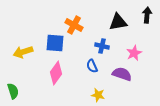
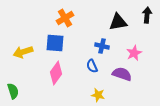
orange cross: moved 9 px left, 7 px up; rotated 30 degrees clockwise
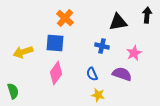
orange cross: rotated 18 degrees counterclockwise
blue semicircle: moved 8 px down
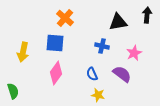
yellow arrow: rotated 60 degrees counterclockwise
purple semicircle: rotated 18 degrees clockwise
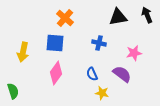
black arrow: rotated 28 degrees counterclockwise
black triangle: moved 5 px up
blue cross: moved 3 px left, 3 px up
pink star: rotated 14 degrees clockwise
yellow star: moved 4 px right, 2 px up
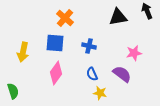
black arrow: moved 4 px up
blue cross: moved 10 px left, 3 px down
yellow star: moved 2 px left
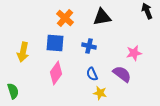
black triangle: moved 16 px left
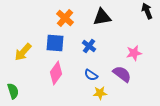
blue cross: rotated 24 degrees clockwise
yellow arrow: rotated 30 degrees clockwise
blue semicircle: moved 1 px left, 1 px down; rotated 32 degrees counterclockwise
yellow star: rotated 16 degrees counterclockwise
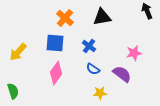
yellow arrow: moved 5 px left
blue semicircle: moved 2 px right, 6 px up
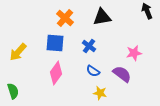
blue semicircle: moved 2 px down
yellow star: rotated 16 degrees clockwise
